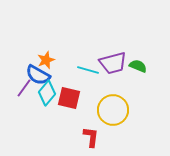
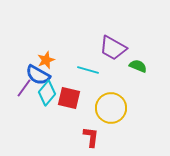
purple trapezoid: moved 15 px up; rotated 44 degrees clockwise
yellow circle: moved 2 px left, 2 px up
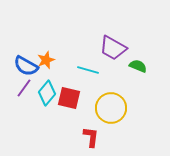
blue semicircle: moved 12 px left, 9 px up
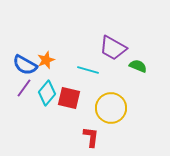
blue semicircle: moved 1 px left, 1 px up
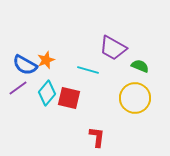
green semicircle: moved 2 px right
purple line: moved 6 px left; rotated 18 degrees clockwise
yellow circle: moved 24 px right, 10 px up
red L-shape: moved 6 px right
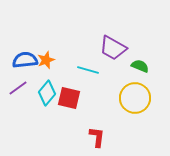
blue semicircle: moved 5 px up; rotated 145 degrees clockwise
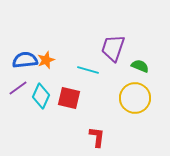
purple trapezoid: rotated 80 degrees clockwise
cyan diamond: moved 6 px left, 3 px down; rotated 15 degrees counterclockwise
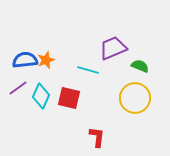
purple trapezoid: rotated 48 degrees clockwise
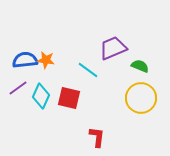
orange star: rotated 30 degrees clockwise
cyan line: rotated 20 degrees clockwise
yellow circle: moved 6 px right
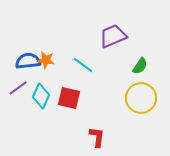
purple trapezoid: moved 12 px up
blue semicircle: moved 3 px right, 1 px down
green semicircle: rotated 102 degrees clockwise
cyan line: moved 5 px left, 5 px up
